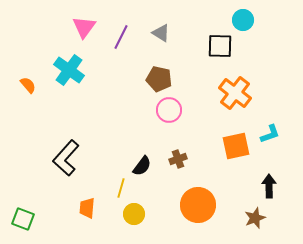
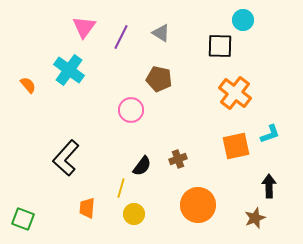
pink circle: moved 38 px left
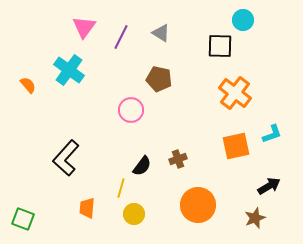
cyan L-shape: moved 2 px right
black arrow: rotated 60 degrees clockwise
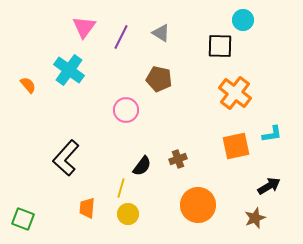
pink circle: moved 5 px left
cyan L-shape: rotated 10 degrees clockwise
yellow circle: moved 6 px left
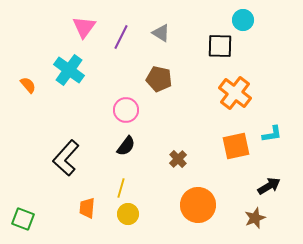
brown cross: rotated 24 degrees counterclockwise
black semicircle: moved 16 px left, 20 px up
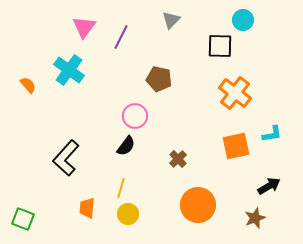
gray triangle: moved 10 px right, 13 px up; rotated 42 degrees clockwise
pink circle: moved 9 px right, 6 px down
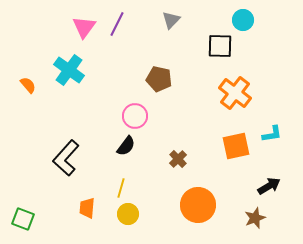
purple line: moved 4 px left, 13 px up
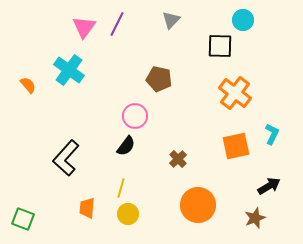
cyan L-shape: rotated 55 degrees counterclockwise
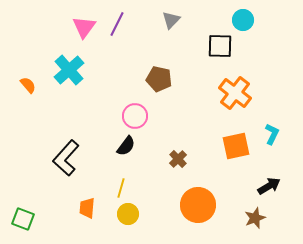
cyan cross: rotated 12 degrees clockwise
